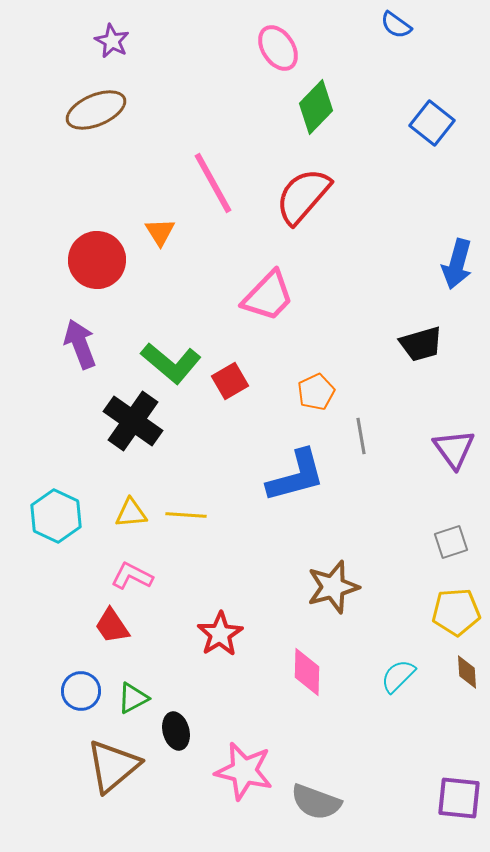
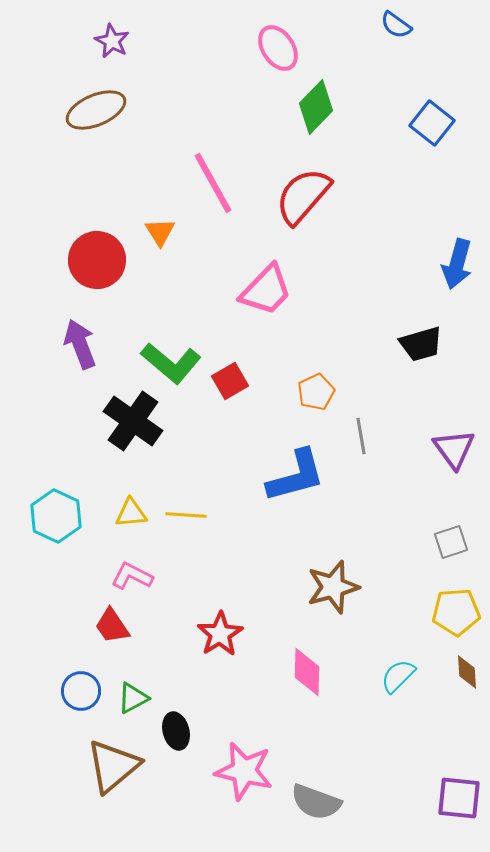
pink trapezoid: moved 2 px left, 6 px up
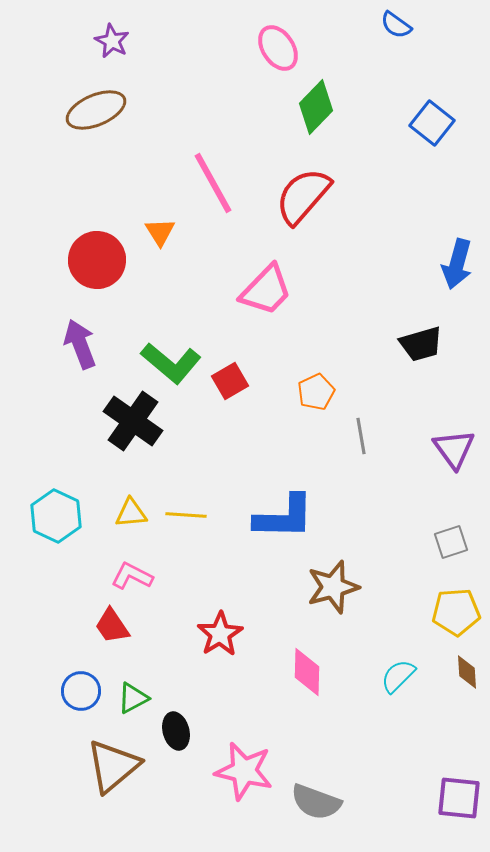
blue L-shape: moved 12 px left, 41 px down; rotated 16 degrees clockwise
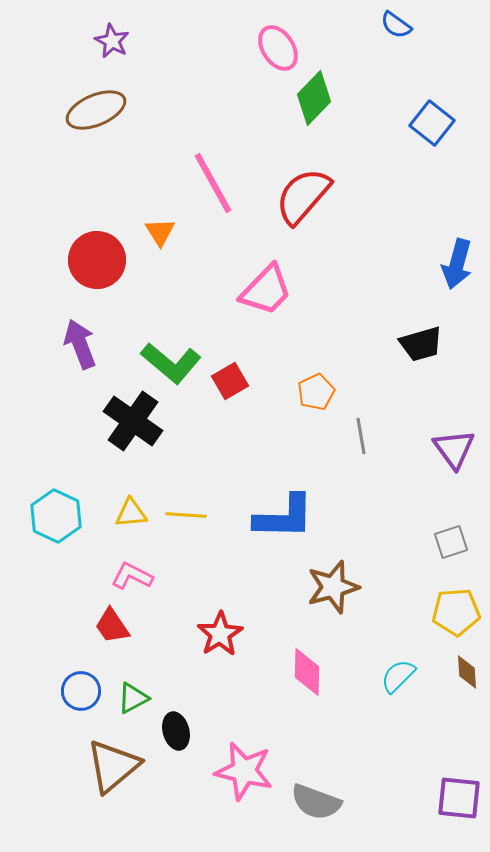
green diamond: moved 2 px left, 9 px up
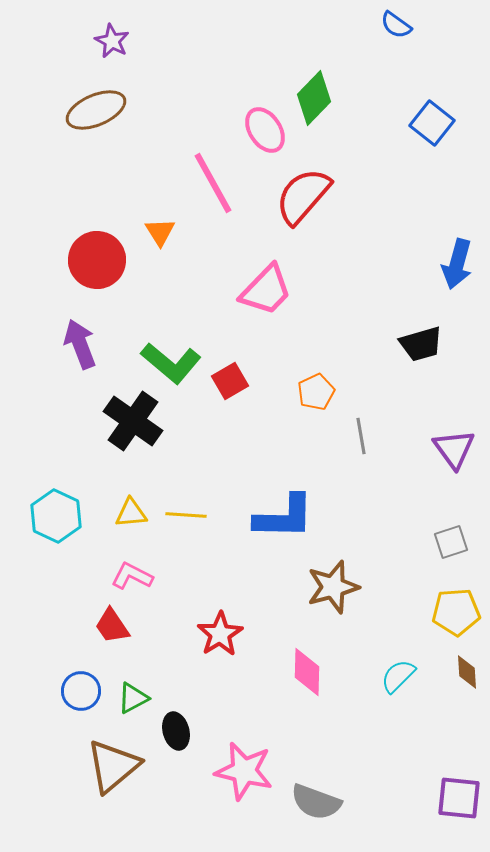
pink ellipse: moved 13 px left, 82 px down
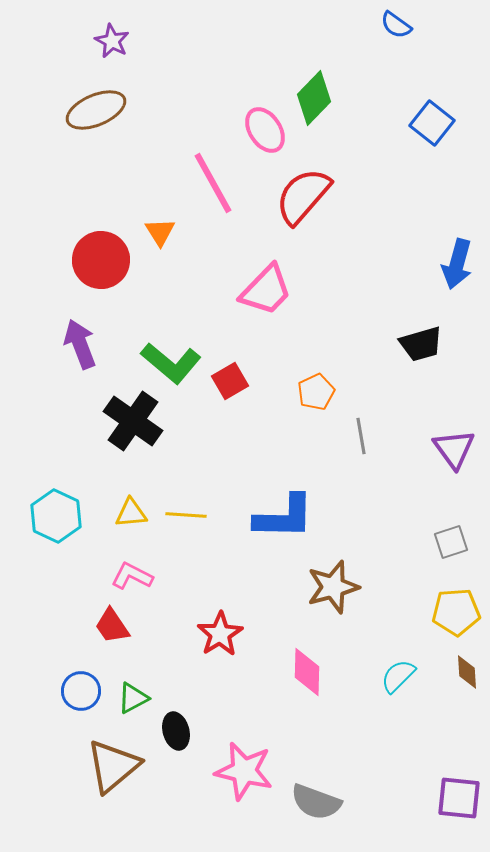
red circle: moved 4 px right
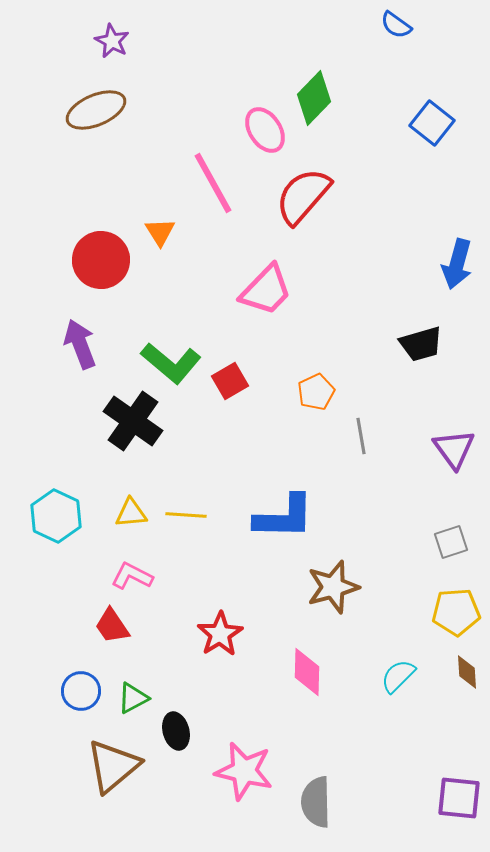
gray semicircle: rotated 69 degrees clockwise
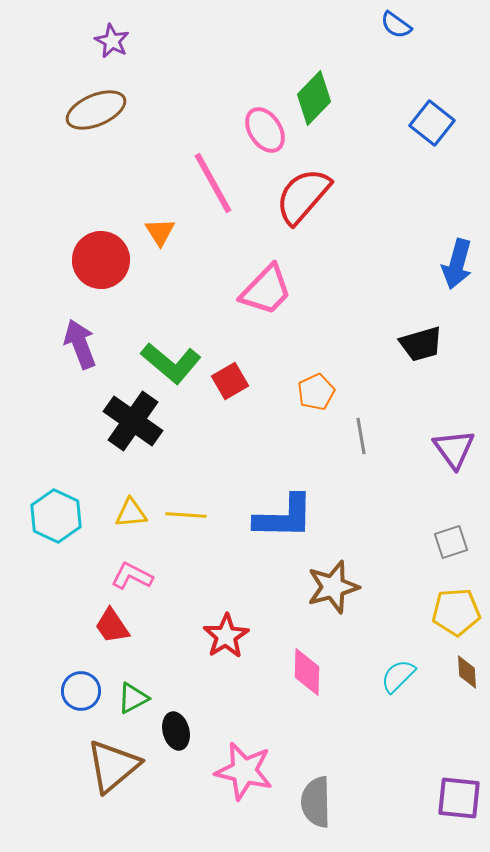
red star: moved 6 px right, 2 px down
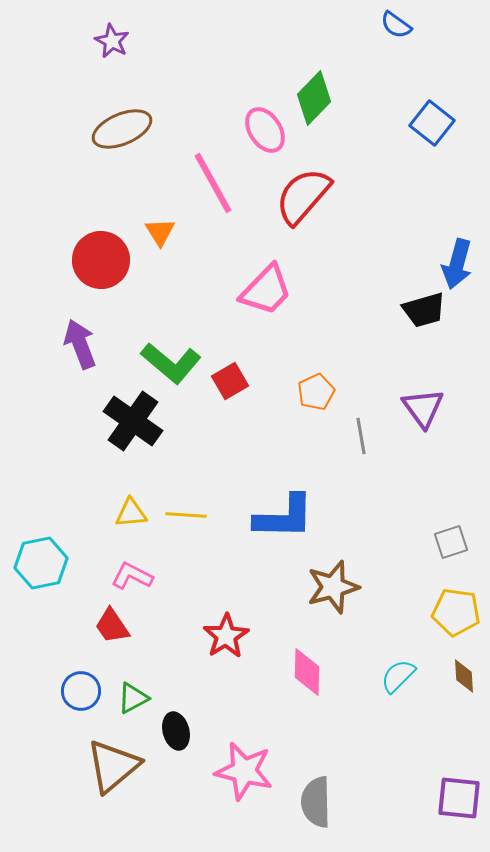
brown ellipse: moved 26 px right, 19 px down
black trapezoid: moved 3 px right, 34 px up
purple triangle: moved 31 px left, 41 px up
cyan hexagon: moved 15 px left, 47 px down; rotated 24 degrees clockwise
yellow pentagon: rotated 12 degrees clockwise
brown diamond: moved 3 px left, 4 px down
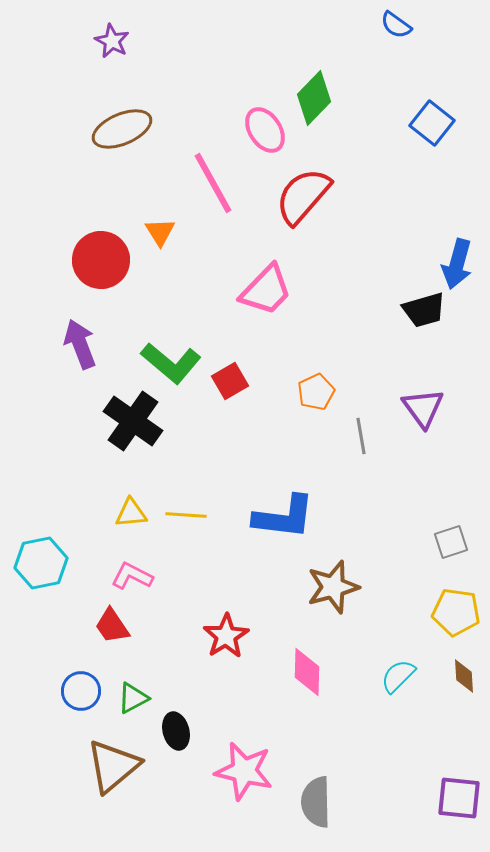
blue L-shape: rotated 6 degrees clockwise
